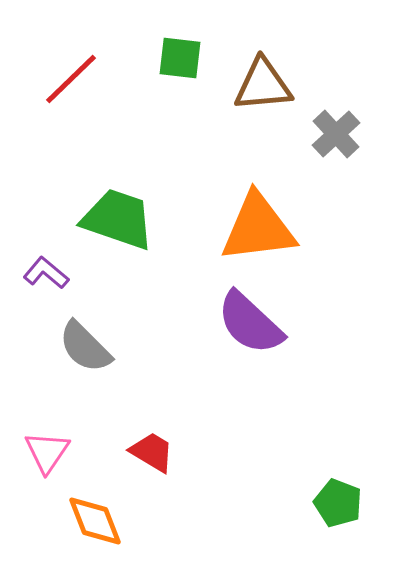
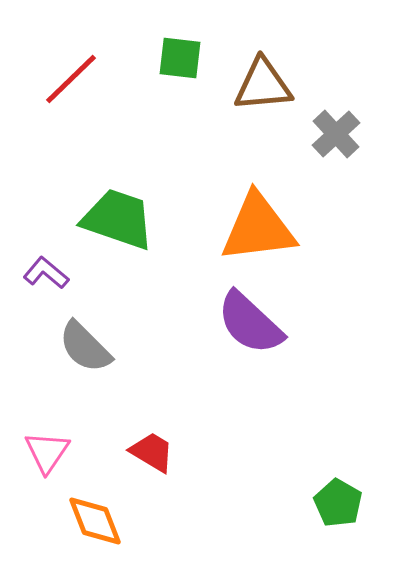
green pentagon: rotated 9 degrees clockwise
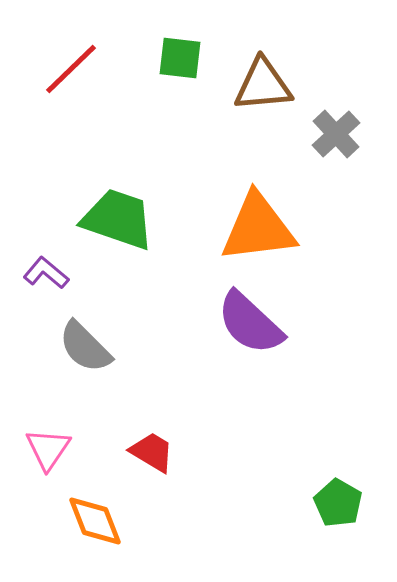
red line: moved 10 px up
pink triangle: moved 1 px right, 3 px up
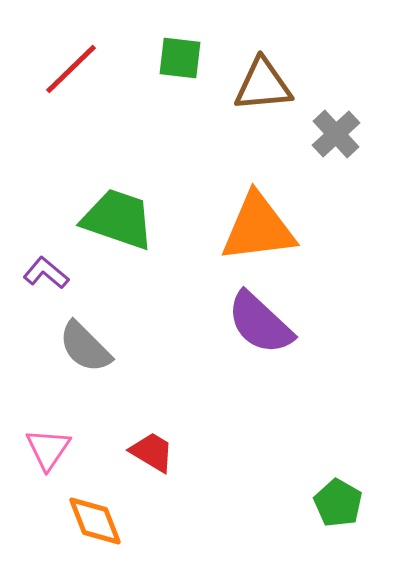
purple semicircle: moved 10 px right
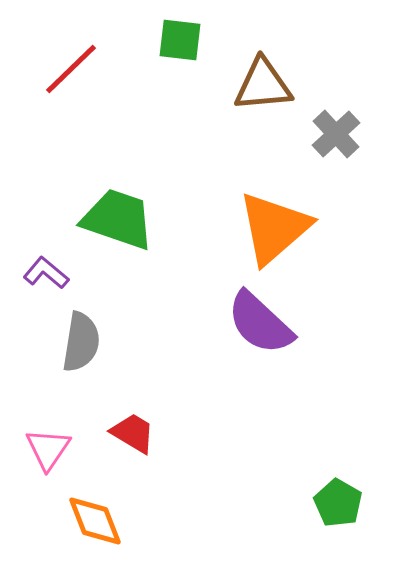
green square: moved 18 px up
orange triangle: moved 16 px right; rotated 34 degrees counterclockwise
gray semicircle: moved 4 px left, 5 px up; rotated 126 degrees counterclockwise
red trapezoid: moved 19 px left, 19 px up
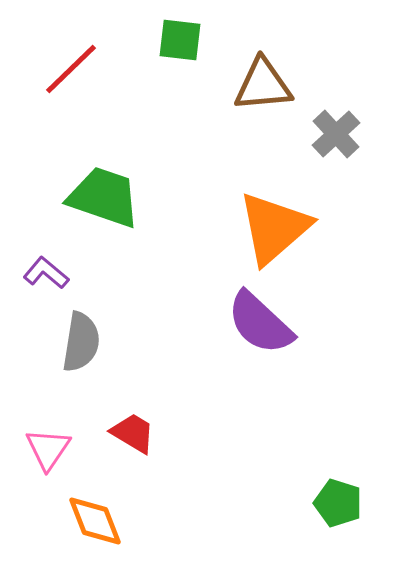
green trapezoid: moved 14 px left, 22 px up
green pentagon: rotated 12 degrees counterclockwise
